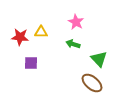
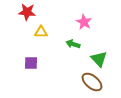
pink star: moved 8 px right
red star: moved 7 px right, 25 px up
brown ellipse: moved 1 px up
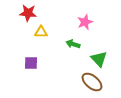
red star: moved 1 px right, 1 px down
pink star: moved 1 px right; rotated 21 degrees clockwise
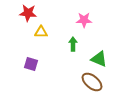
pink star: moved 1 px left, 2 px up; rotated 21 degrees clockwise
green arrow: rotated 72 degrees clockwise
green triangle: rotated 24 degrees counterclockwise
purple square: moved 1 px down; rotated 16 degrees clockwise
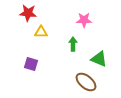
brown ellipse: moved 6 px left
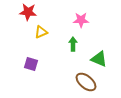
red star: moved 1 px up
pink star: moved 3 px left
yellow triangle: rotated 24 degrees counterclockwise
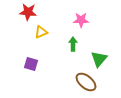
green triangle: rotated 48 degrees clockwise
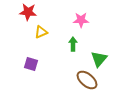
brown ellipse: moved 1 px right, 2 px up
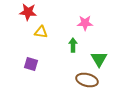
pink star: moved 4 px right, 3 px down
yellow triangle: rotated 32 degrees clockwise
green arrow: moved 1 px down
green triangle: rotated 12 degrees counterclockwise
brown ellipse: rotated 25 degrees counterclockwise
